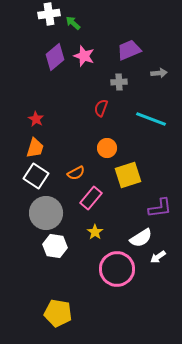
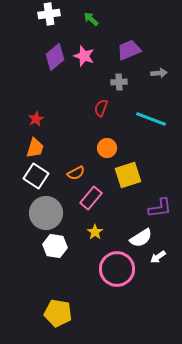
green arrow: moved 18 px right, 4 px up
red star: rotated 14 degrees clockwise
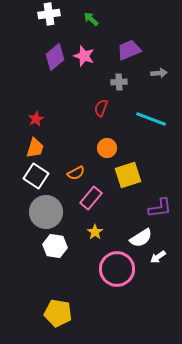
gray circle: moved 1 px up
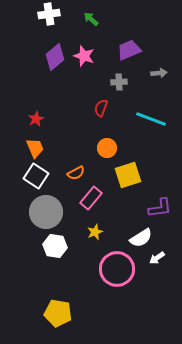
orange trapezoid: rotated 40 degrees counterclockwise
yellow star: rotated 14 degrees clockwise
white arrow: moved 1 px left, 1 px down
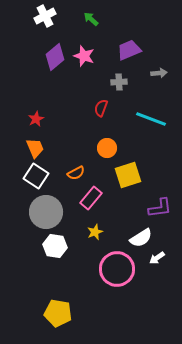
white cross: moved 4 px left, 2 px down; rotated 20 degrees counterclockwise
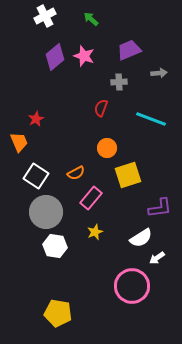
orange trapezoid: moved 16 px left, 6 px up
pink circle: moved 15 px right, 17 px down
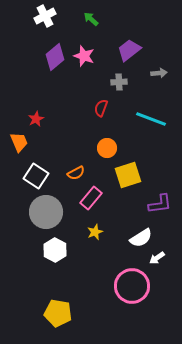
purple trapezoid: rotated 15 degrees counterclockwise
purple L-shape: moved 4 px up
white hexagon: moved 4 px down; rotated 20 degrees clockwise
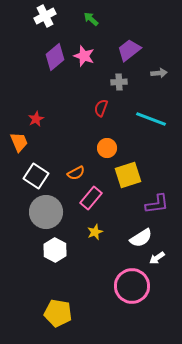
purple L-shape: moved 3 px left
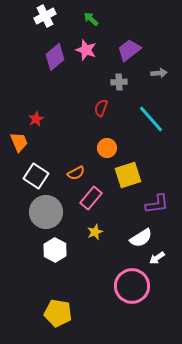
pink star: moved 2 px right, 6 px up
cyan line: rotated 28 degrees clockwise
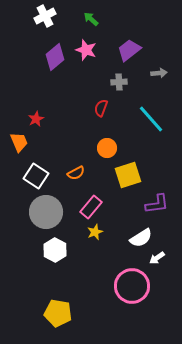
pink rectangle: moved 9 px down
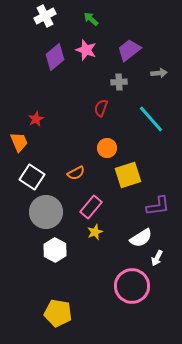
white square: moved 4 px left, 1 px down
purple L-shape: moved 1 px right, 2 px down
white arrow: rotated 28 degrees counterclockwise
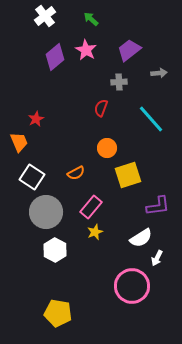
white cross: rotated 10 degrees counterclockwise
pink star: rotated 10 degrees clockwise
